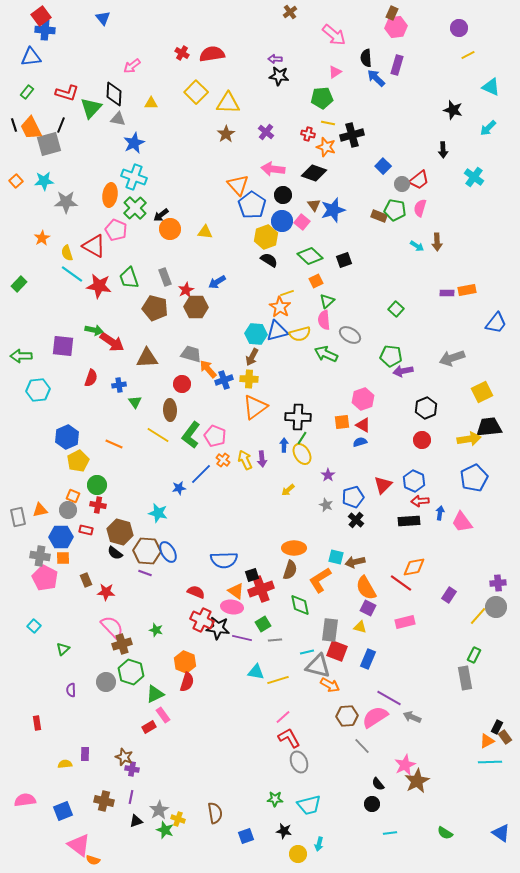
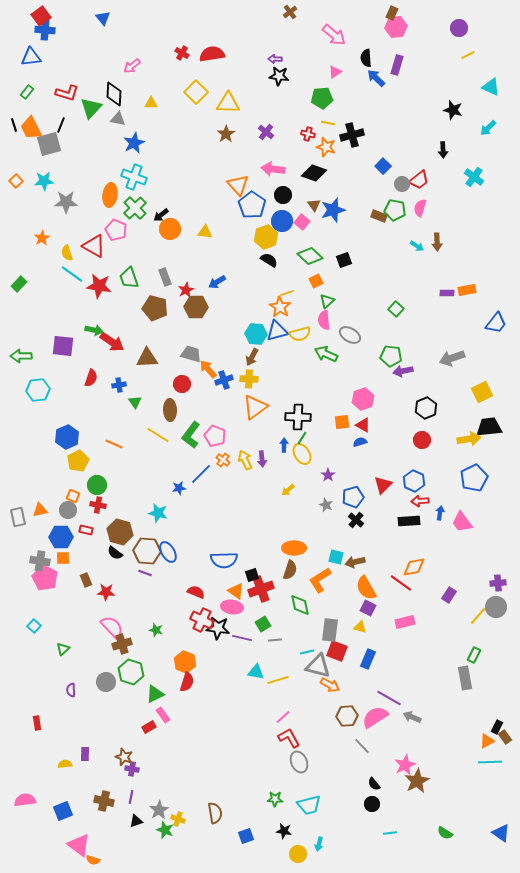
gray cross at (40, 556): moved 5 px down
black semicircle at (378, 784): moved 4 px left
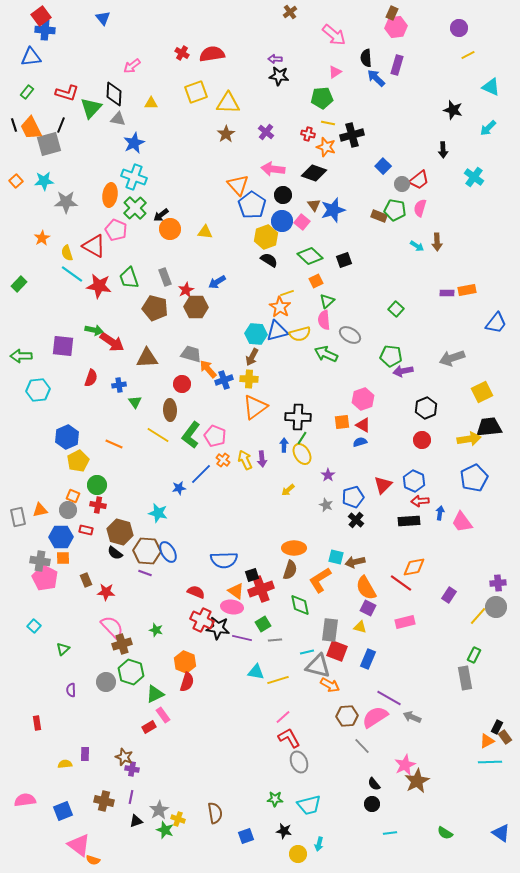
yellow square at (196, 92): rotated 25 degrees clockwise
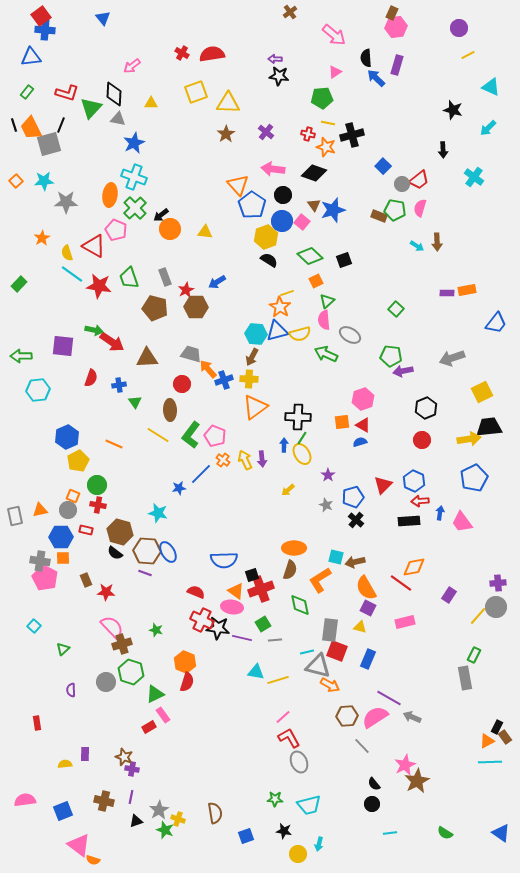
gray rectangle at (18, 517): moved 3 px left, 1 px up
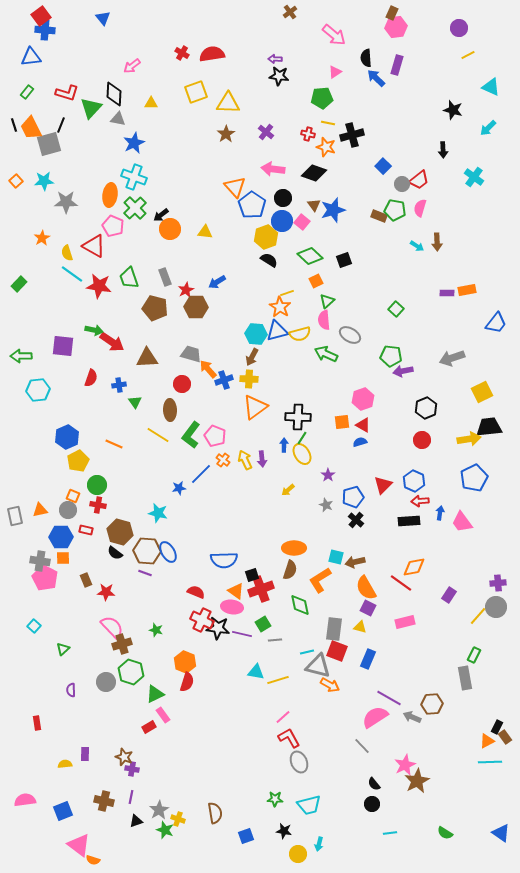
orange triangle at (238, 185): moved 3 px left, 2 px down
black circle at (283, 195): moved 3 px down
pink pentagon at (116, 230): moved 3 px left, 4 px up
gray rectangle at (330, 630): moved 4 px right, 1 px up
purple line at (242, 638): moved 4 px up
brown hexagon at (347, 716): moved 85 px right, 12 px up
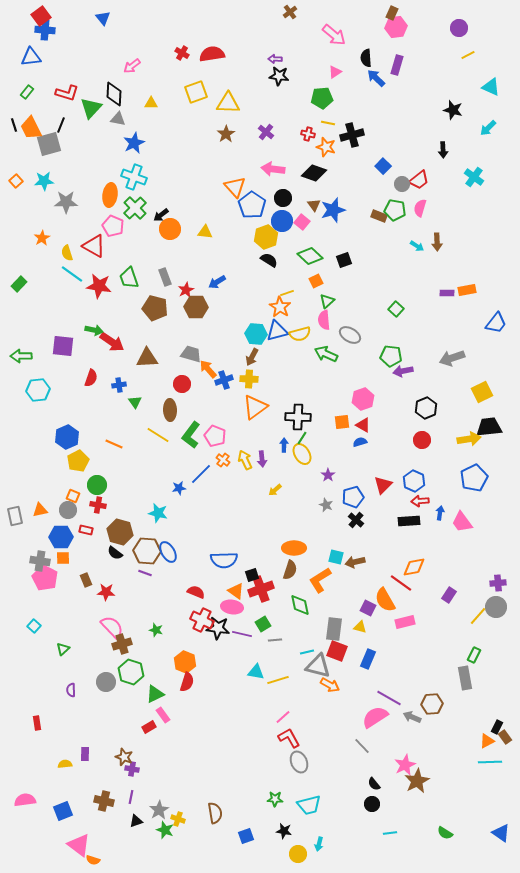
yellow arrow at (288, 490): moved 13 px left
orange semicircle at (366, 588): moved 19 px right, 12 px down
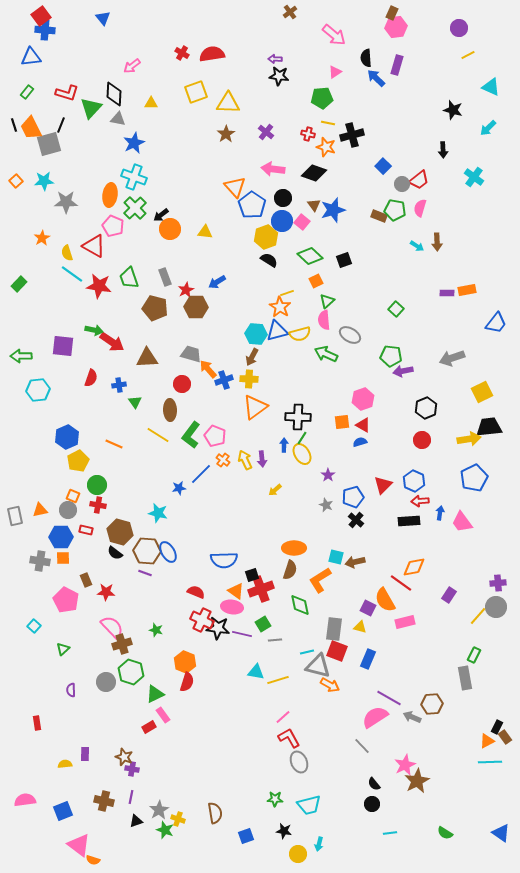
pink pentagon at (45, 578): moved 21 px right, 22 px down
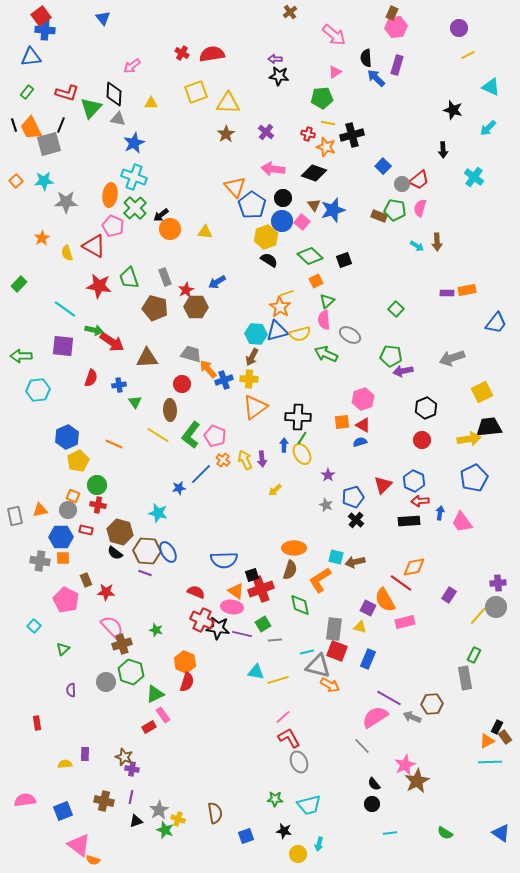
cyan line at (72, 274): moved 7 px left, 35 px down
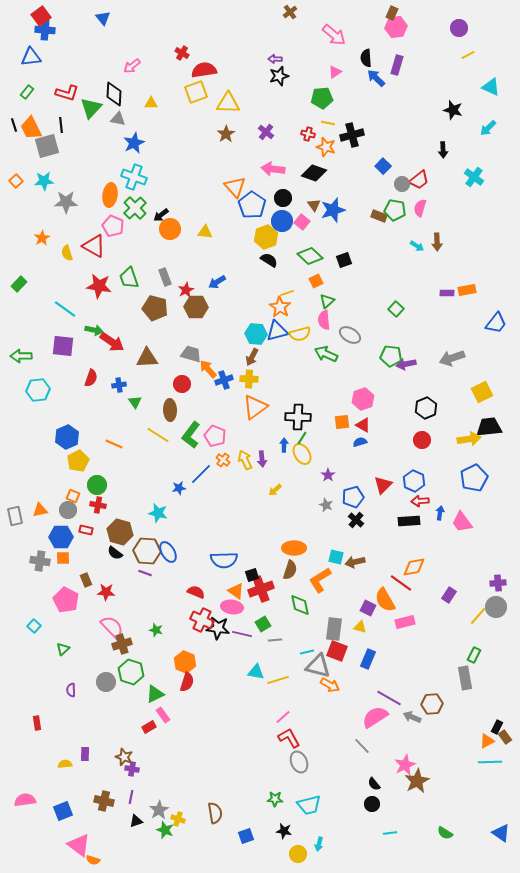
red semicircle at (212, 54): moved 8 px left, 16 px down
black star at (279, 76): rotated 24 degrees counterclockwise
black line at (61, 125): rotated 28 degrees counterclockwise
gray square at (49, 144): moved 2 px left, 2 px down
purple arrow at (403, 371): moved 3 px right, 7 px up
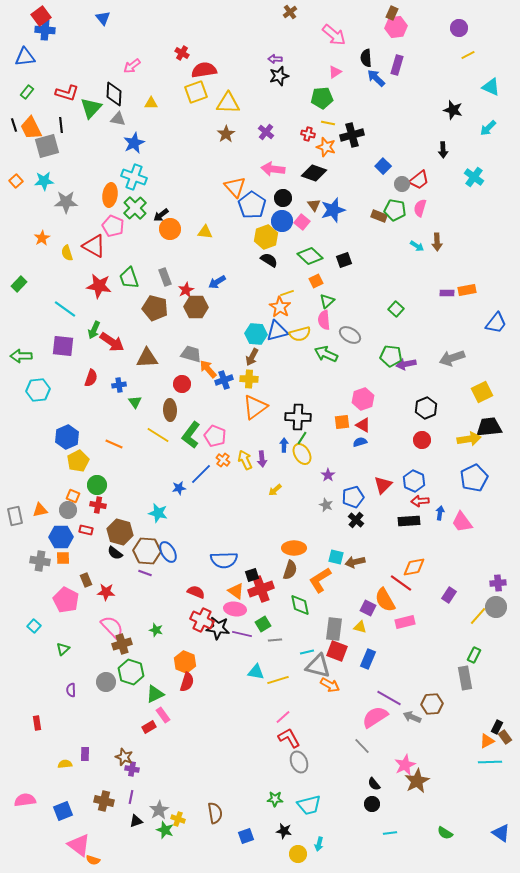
blue triangle at (31, 57): moved 6 px left
green arrow at (94, 330): rotated 102 degrees clockwise
pink ellipse at (232, 607): moved 3 px right, 2 px down
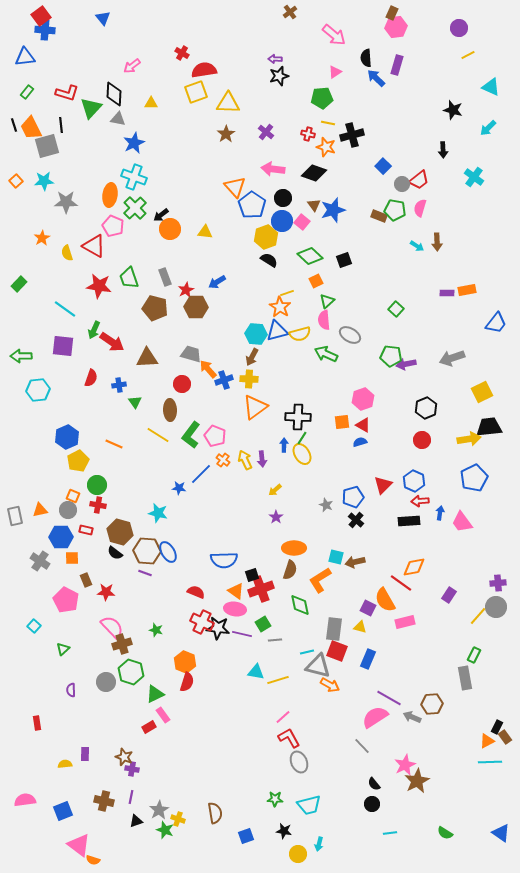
purple star at (328, 475): moved 52 px left, 42 px down
blue star at (179, 488): rotated 16 degrees clockwise
orange square at (63, 558): moved 9 px right
gray cross at (40, 561): rotated 24 degrees clockwise
red cross at (202, 620): moved 2 px down
